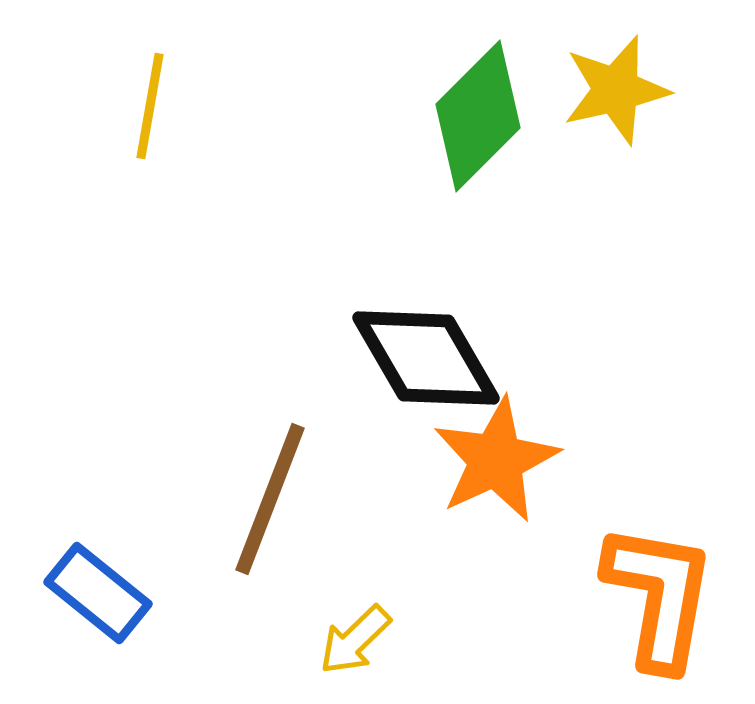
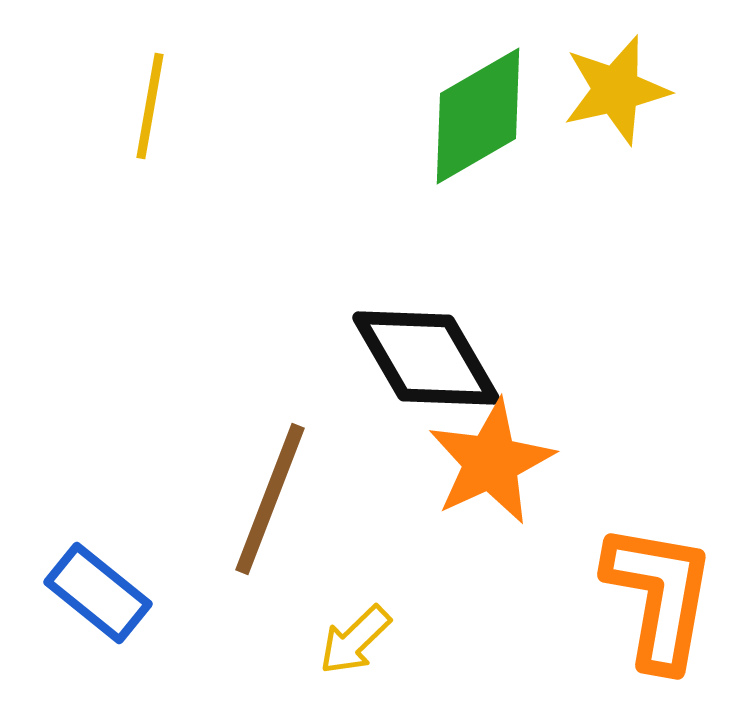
green diamond: rotated 15 degrees clockwise
orange star: moved 5 px left, 2 px down
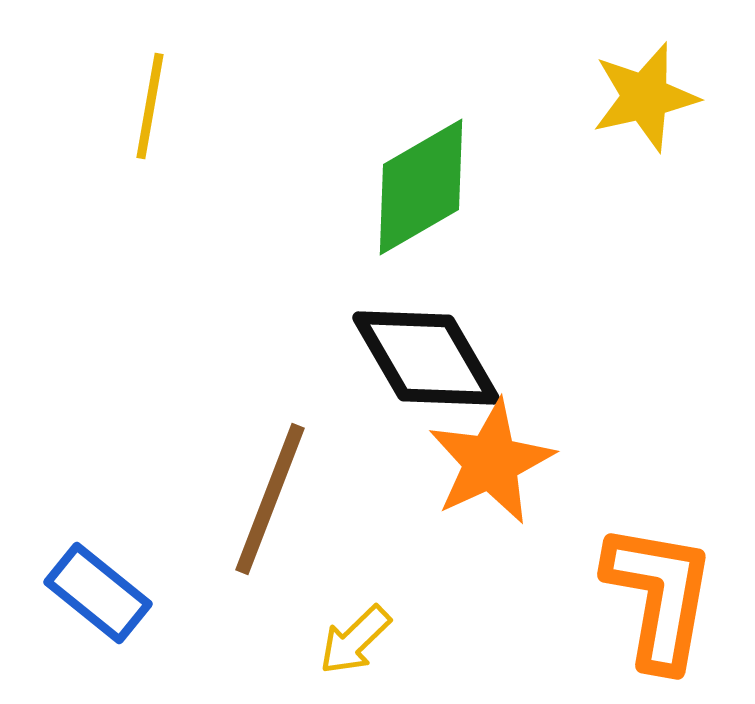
yellow star: moved 29 px right, 7 px down
green diamond: moved 57 px left, 71 px down
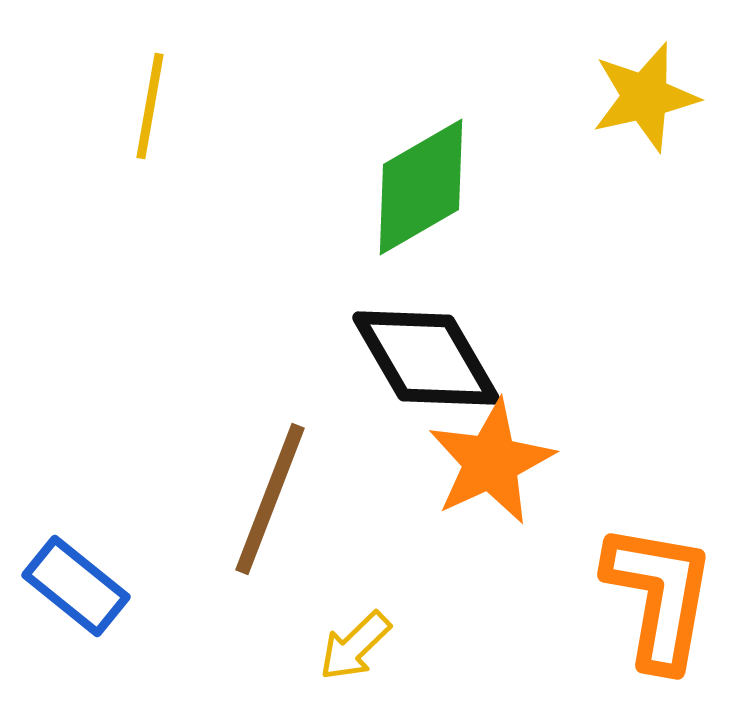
blue rectangle: moved 22 px left, 7 px up
yellow arrow: moved 6 px down
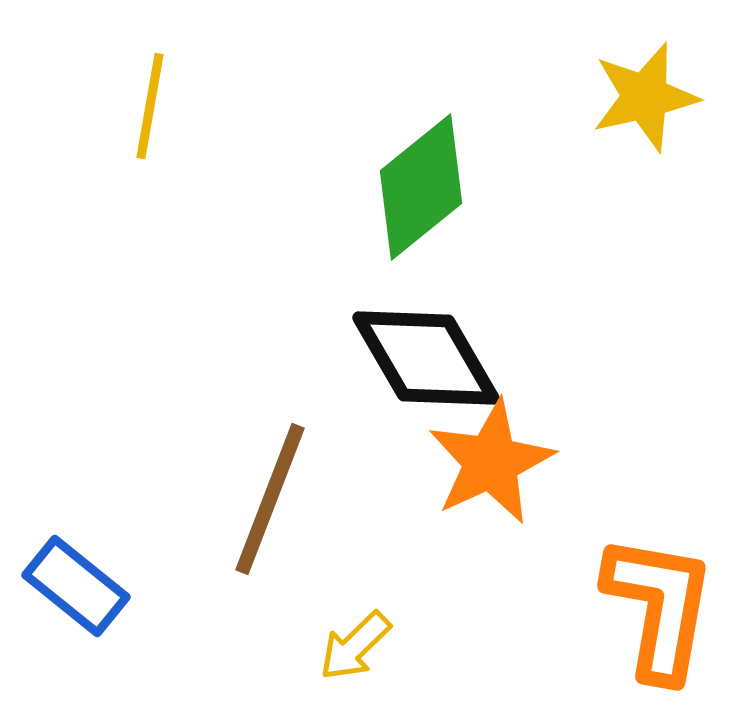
green diamond: rotated 9 degrees counterclockwise
orange L-shape: moved 11 px down
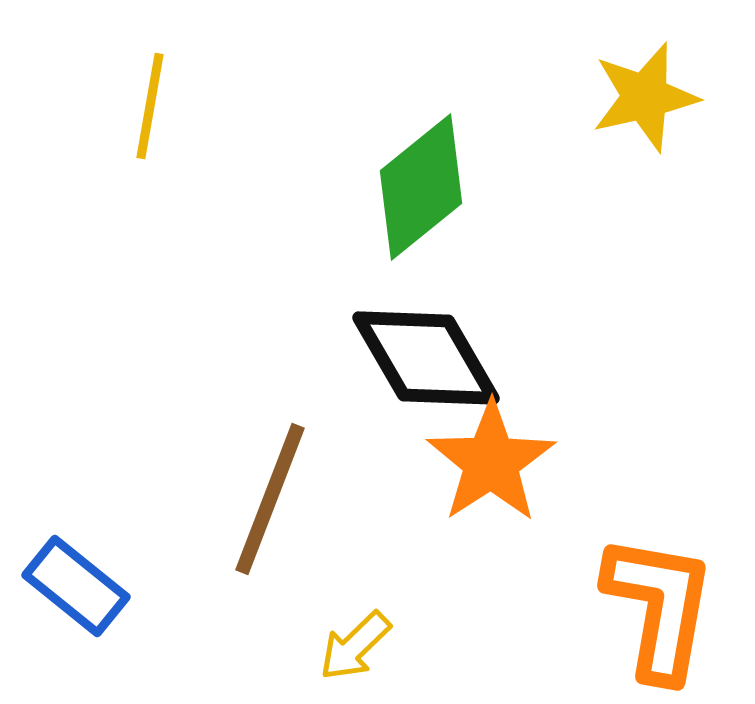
orange star: rotated 8 degrees counterclockwise
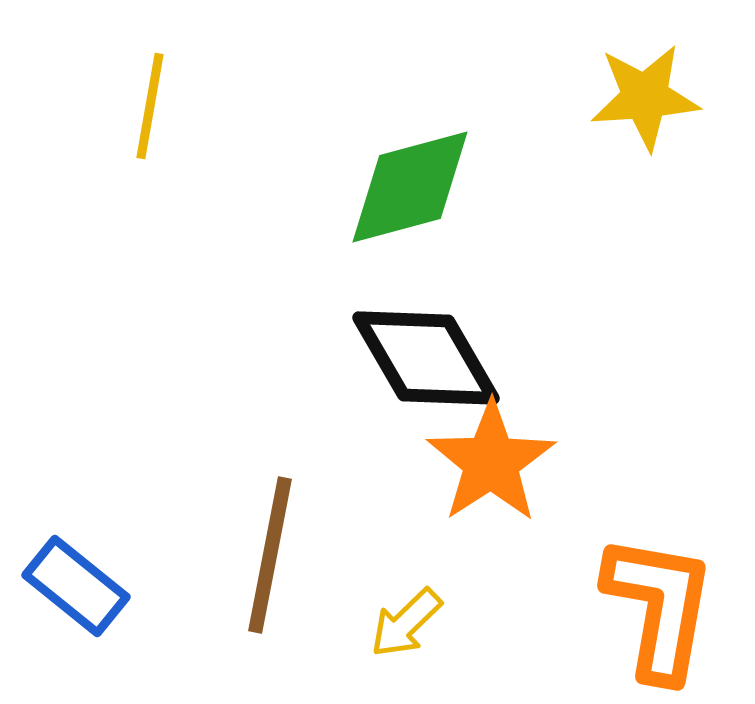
yellow star: rotated 9 degrees clockwise
green diamond: moved 11 px left; rotated 24 degrees clockwise
brown line: moved 56 px down; rotated 10 degrees counterclockwise
yellow arrow: moved 51 px right, 23 px up
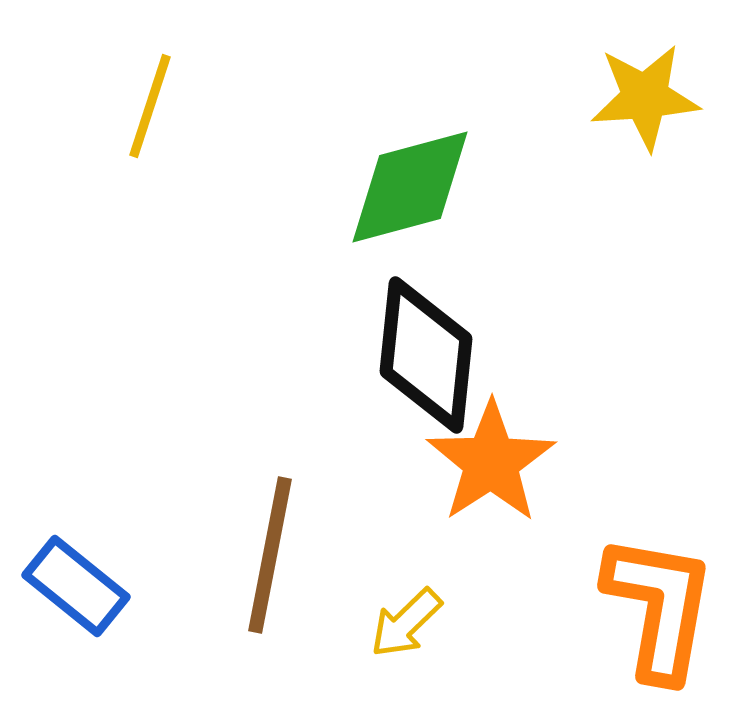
yellow line: rotated 8 degrees clockwise
black diamond: moved 3 px up; rotated 36 degrees clockwise
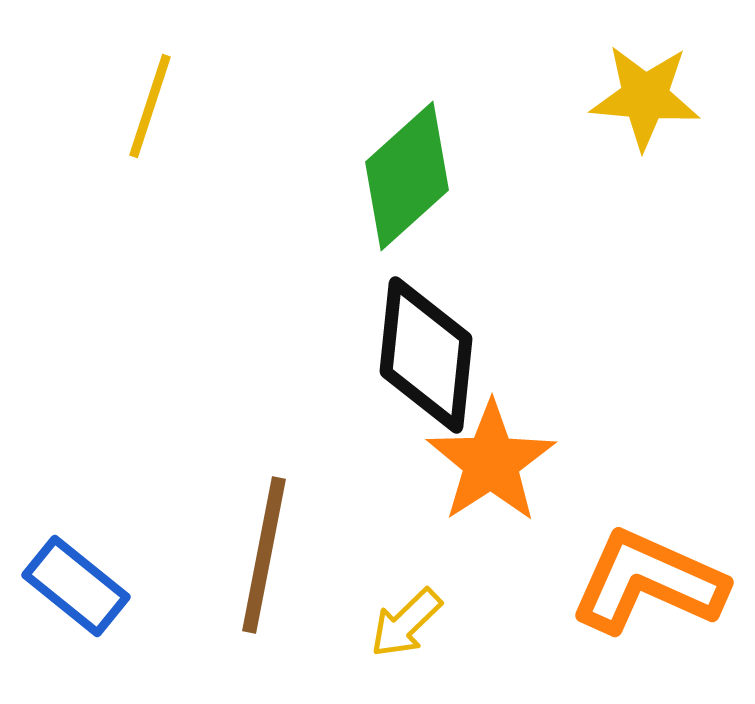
yellow star: rotated 9 degrees clockwise
green diamond: moved 3 px left, 11 px up; rotated 27 degrees counterclockwise
brown line: moved 6 px left
orange L-shape: moved 11 px left, 25 px up; rotated 76 degrees counterclockwise
